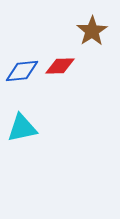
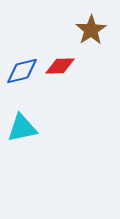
brown star: moved 1 px left, 1 px up
blue diamond: rotated 8 degrees counterclockwise
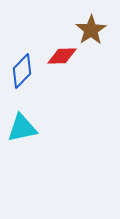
red diamond: moved 2 px right, 10 px up
blue diamond: rotated 32 degrees counterclockwise
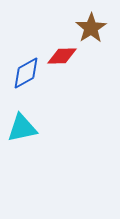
brown star: moved 2 px up
blue diamond: moved 4 px right, 2 px down; rotated 16 degrees clockwise
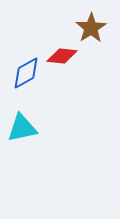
red diamond: rotated 8 degrees clockwise
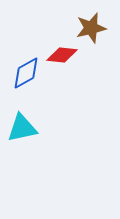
brown star: rotated 20 degrees clockwise
red diamond: moved 1 px up
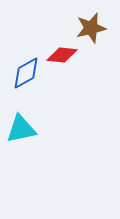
cyan triangle: moved 1 px left, 1 px down
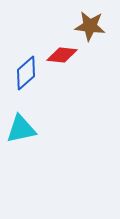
brown star: moved 1 px left, 2 px up; rotated 20 degrees clockwise
blue diamond: rotated 12 degrees counterclockwise
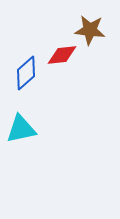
brown star: moved 4 px down
red diamond: rotated 12 degrees counterclockwise
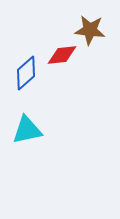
cyan triangle: moved 6 px right, 1 px down
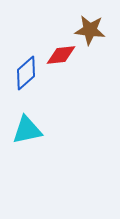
red diamond: moved 1 px left
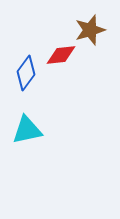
brown star: rotated 24 degrees counterclockwise
blue diamond: rotated 12 degrees counterclockwise
